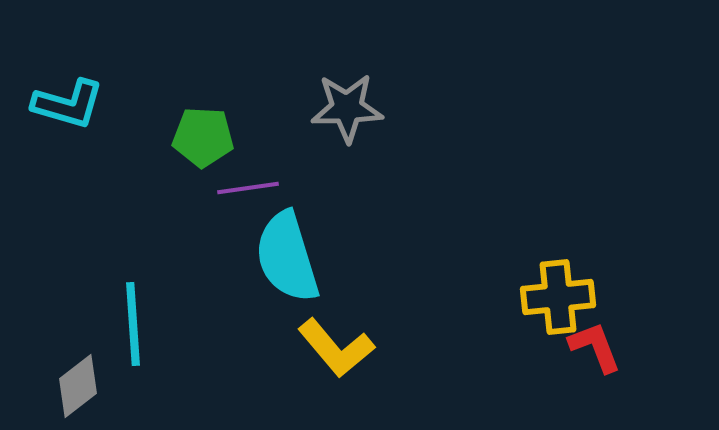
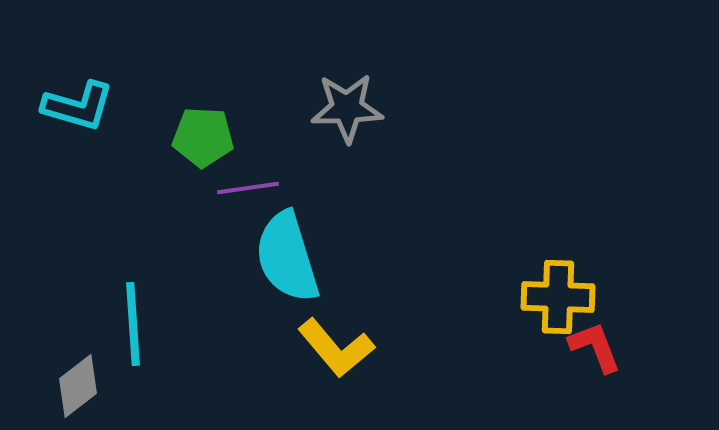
cyan L-shape: moved 10 px right, 2 px down
yellow cross: rotated 8 degrees clockwise
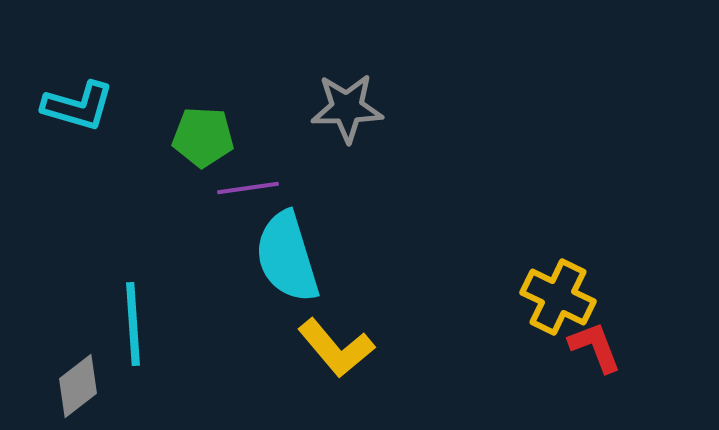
yellow cross: rotated 24 degrees clockwise
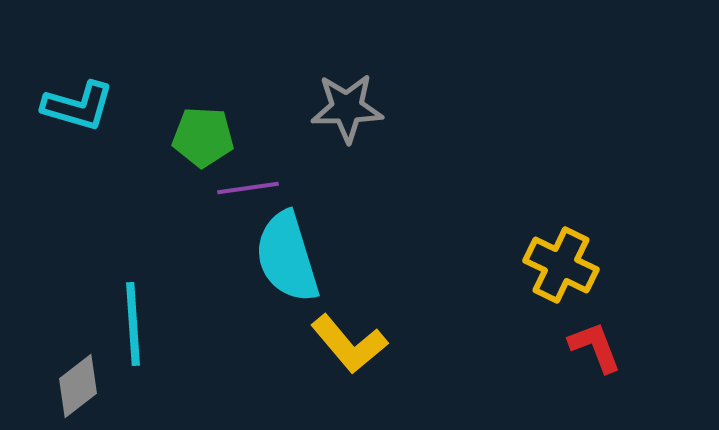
yellow cross: moved 3 px right, 32 px up
yellow L-shape: moved 13 px right, 4 px up
